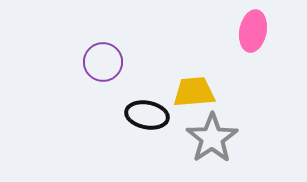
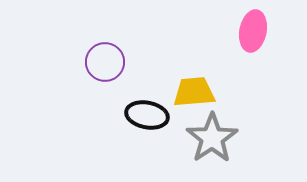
purple circle: moved 2 px right
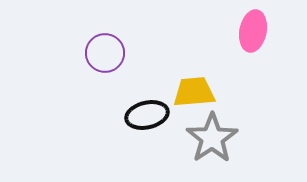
purple circle: moved 9 px up
black ellipse: rotated 24 degrees counterclockwise
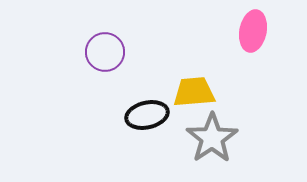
purple circle: moved 1 px up
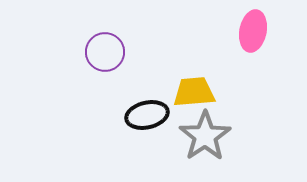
gray star: moved 7 px left, 2 px up
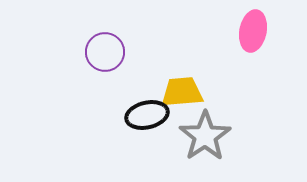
yellow trapezoid: moved 12 px left
